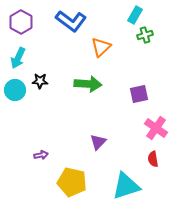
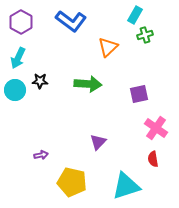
orange triangle: moved 7 px right
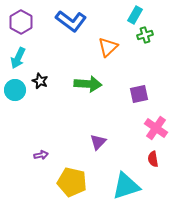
black star: rotated 21 degrees clockwise
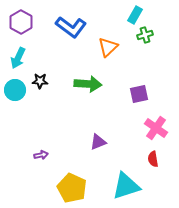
blue L-shape: moved 6 px down
black star: rotated 21 degrees counterclockwise
purple triangle: rotated 24 degrees clockwise
yellow pentagon: moved 6 px down; rotated 12 degrees clockwise
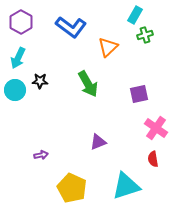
green arrow: rotated 56 degrees clockwise
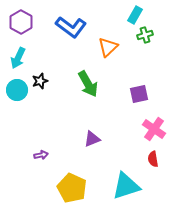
black star: rotated 21 degrees counterclockwise
cyan circle: moved 2 px right
pink cross: moved 2 px left, 1 px down
purple triangle: moved 6 px left, 3 px up
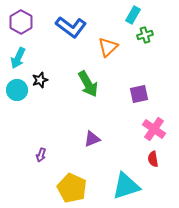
cyan rectangle: moved 2 px left
black star: moved 1 px up
purple arrow: rotated 120 degrees clockwise
